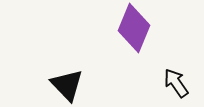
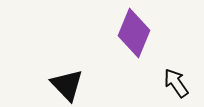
purple diamond: moved 5 px down
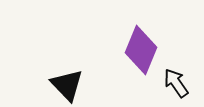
purple diamond: moved 7 px right, 17 px down
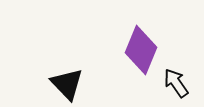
black triangle: moved 1 px up
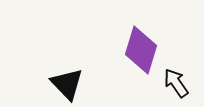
purple diamond: rotated 6 degrees counterclockwise
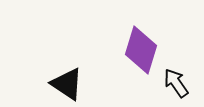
black triangle: rotated 12 degrees counterclockwise
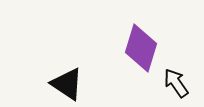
purple diamond: moved 2 px up
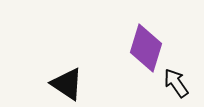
purple diamond: moved 5 px right
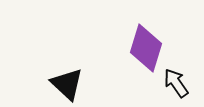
black triangle: rotated 9 degrees clockwise
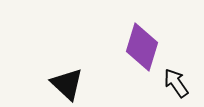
purple diamond: moved 4 px left, 1 px up
